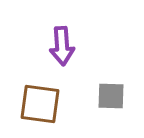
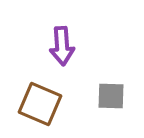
brown square: rotated 15 degrees clockwise
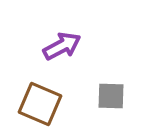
purple arrow: rotated 114 degrees counterclockwise
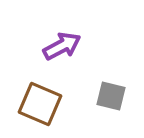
gray square: rotated 12 degrees clockwise
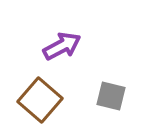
brown square: moved 4 px up; rotated 18 degrees clockwise
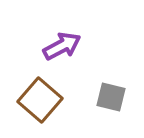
gray square: moved 1 px down
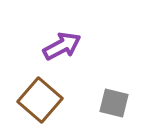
gray square: moved 3 px right, 6 px down
